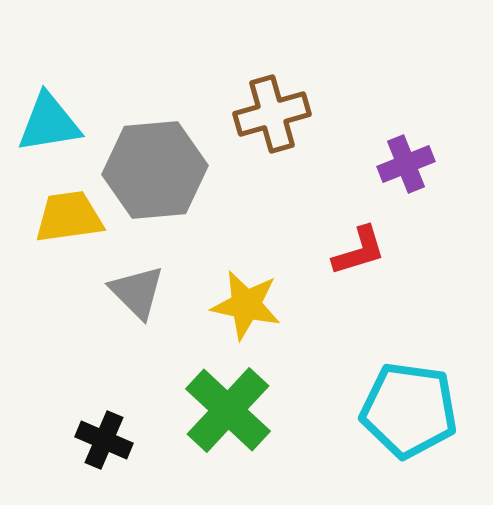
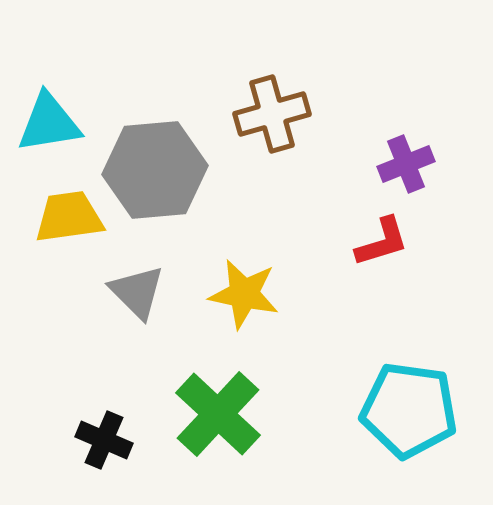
red L-shape: moved 23 px right, 9 px up
yellow star: moved 2 px left, 11 px up
green cross: moved 10 px left, 4 px down
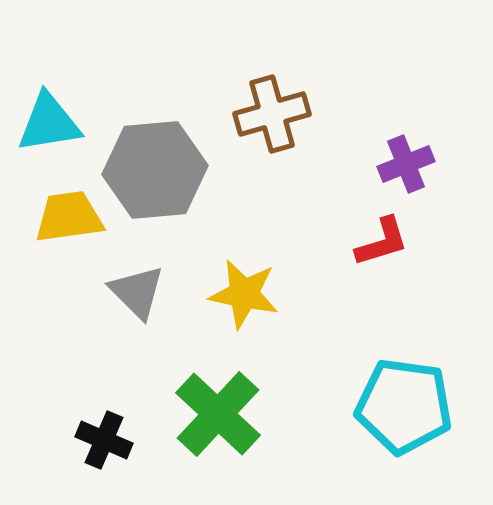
cyan pentagon: moved 5 px left, 4 px up
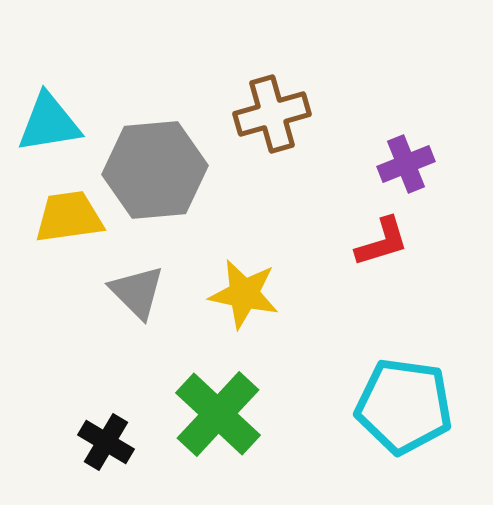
black cross: moved 2 px right, 2 px down; rotated 8 degrees clockwise
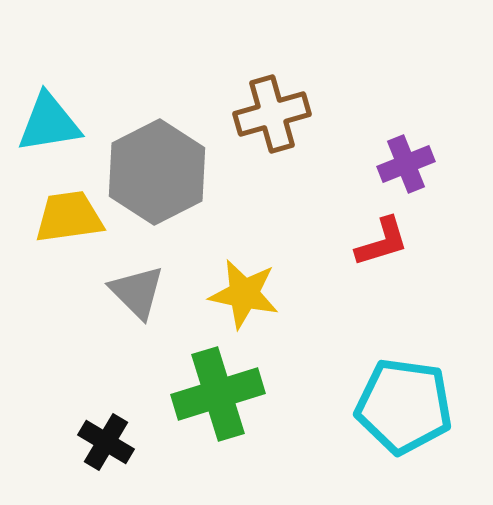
gray hexagon: moved 2 px right, 2 px down; rotated 22 degrees counterclockwise
green cross: moved 20 px up; rotated 30 degrees clockwise
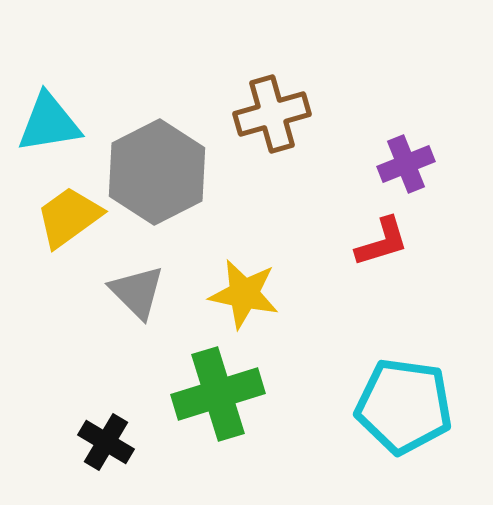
yellow trapezoid: rotated 28 degrees counterclockwise
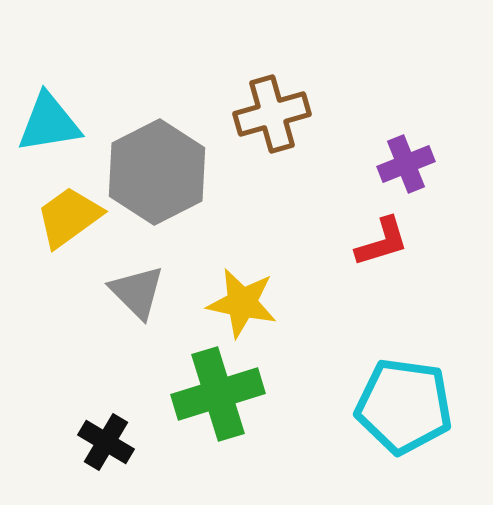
yellow star: moved 2 px left, 9 px down
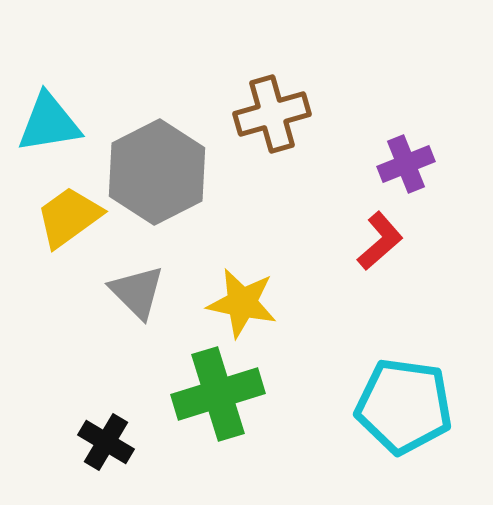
red L-shape: moved 2 px left, 1 px up; rotated 24 degrees counterclockwise
